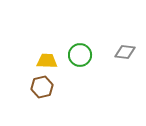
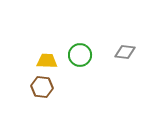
brown hexagon: rotated 20 degrees clockwise
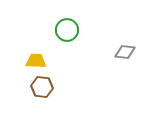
green circle: moved 13 px left, 25 px up
yellow trapezoid: moved 11 px left
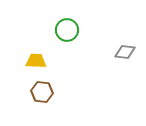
brown hexagon: moved 5 px down
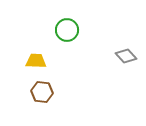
gray diamond: moved 1 px right, 4 px down; rotated 40 degrees clockwise
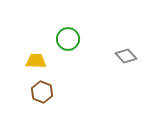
green circle: moved 1 px right, 9 px down
brown hexagon: rotated 15 degrees clockwise
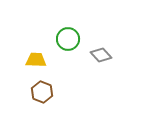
gray diamond: moved 25 px left, 1 px up
yellow trapezoid: moved 1 px up
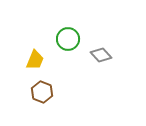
yellow trapezoid: moved 1 px left; rotated 110 degrees clockwise
